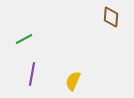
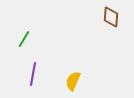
green line: rotated 30 degrees counterclockwise
purple line: moved 1 px right
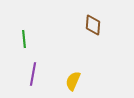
brown diamond: moved 18 px left, 8 px down
green line: rotated 36 degrees counterclockwise
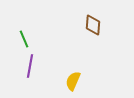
green line: rotated 18 degrees counterclockwise
purple line: moved 3 px left, 8 px up
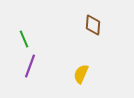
purple line: rotated 10 degrees clockwise
yellow semicircle: moved 8 px right, 7 px up
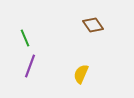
brown diamond: rotated 40 degrees counterclockwise
green line: moved 1 px right, 1 px up
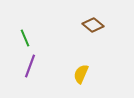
brown diamond: rotated 15 degrees counterclockwise
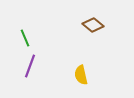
yellow semicircle: moved 1 px down; rotated 36 degrees counterclockwise
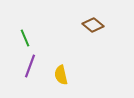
yellow semicircle: moved 20 px left
